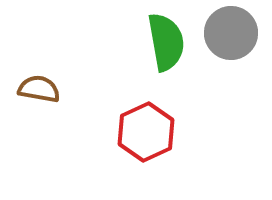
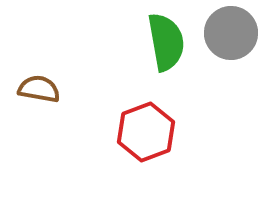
red hexagon: rotated 4 degrees clockwise
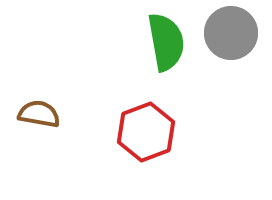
brown semicircle: moved 25 px down
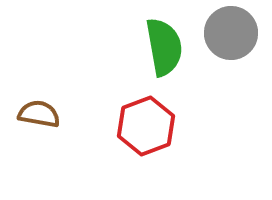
green semicircle: moved 2 px left, 5 px down
red hexagon: moved 6 px up
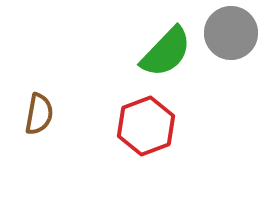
green semicircle: moved 2 px right, 5 px down; rotated 54 degrees clockwise
brown semicircle: rotated 90 degrees clockwise
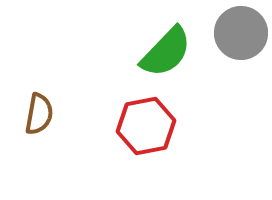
gray circle: moved 10 px right
red hexagon: rotated 10 degrees clockwise
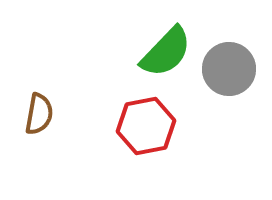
gray circle: moved 12 px left, 36 px down
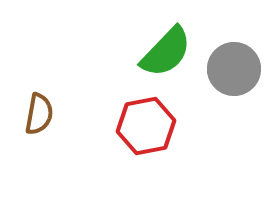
gray circle: moved 5 px right
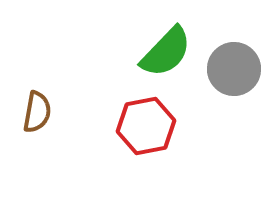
brown semicircle: moved 2 px left, 2 px up
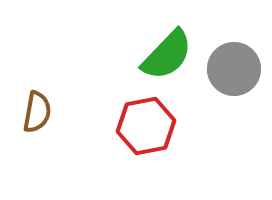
green semicircle: moved 1 px right, 3 px down
